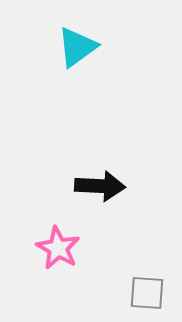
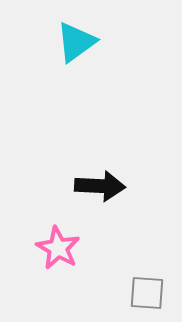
cyan triangle: moved 1 px left, 5 px up
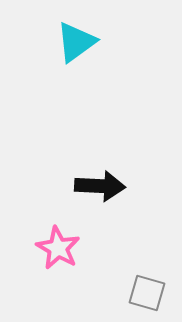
gray square: rotated 12 degrees clockwise
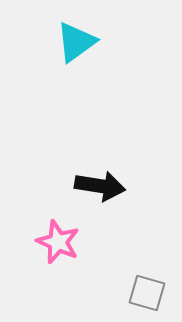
black arrow: rotated 6 degrees clockwise
pink star: moved 6 px up; rotated 6 degrees counterclockwise
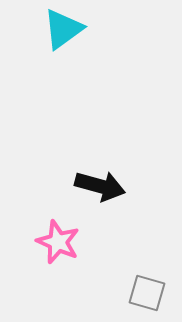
cyan triangle: moved 13 px left, 13 px up
black arrow: rotated 6 degrees clockwise
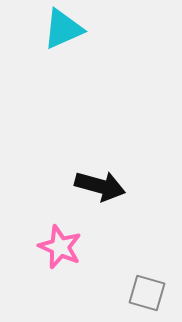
cyan triangle: rotated 12 degrees clockwise
pink star: moved 2 px right, 5 px down
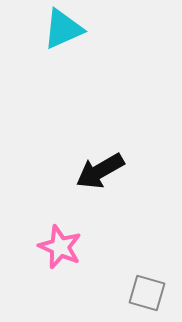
black arrow: moved 15 px up; rotated 135 degrees clockwise
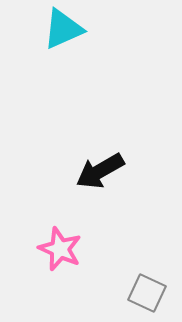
pink star: moved 2 px down
gray square: rotated 9 degrees clockwise
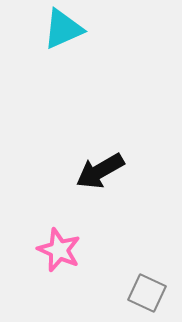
pink star: moved 1 px left, 1 px down
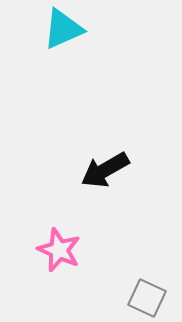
black arrow: moved 5 px right, 1 px up
gray square: moved 5 px down
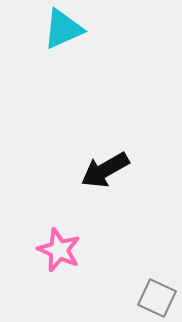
gray square: moved 10 px right
